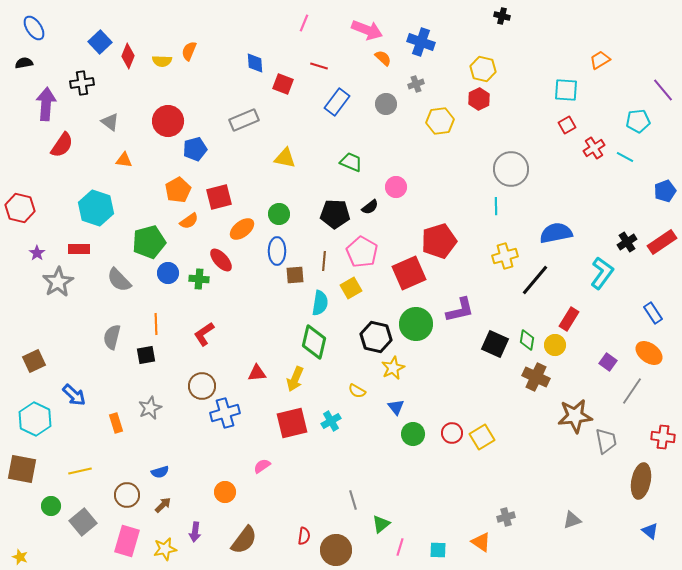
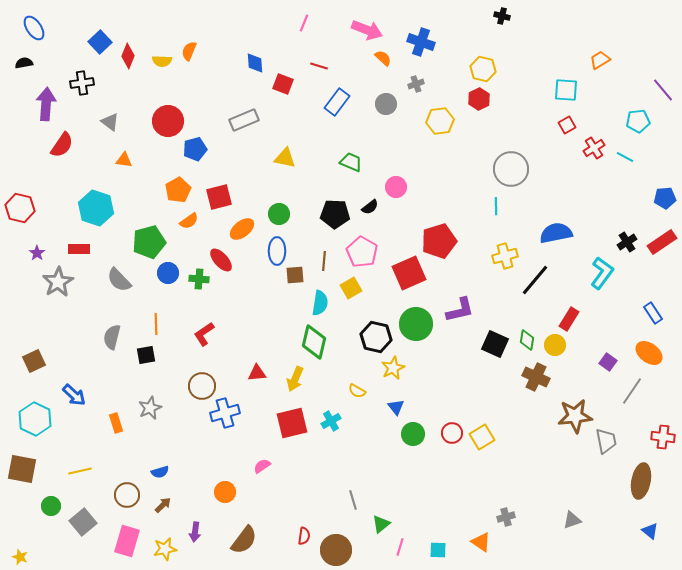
blue pentagon at (665, 191): moved 7 px down; rotated 15 degrees clockwise
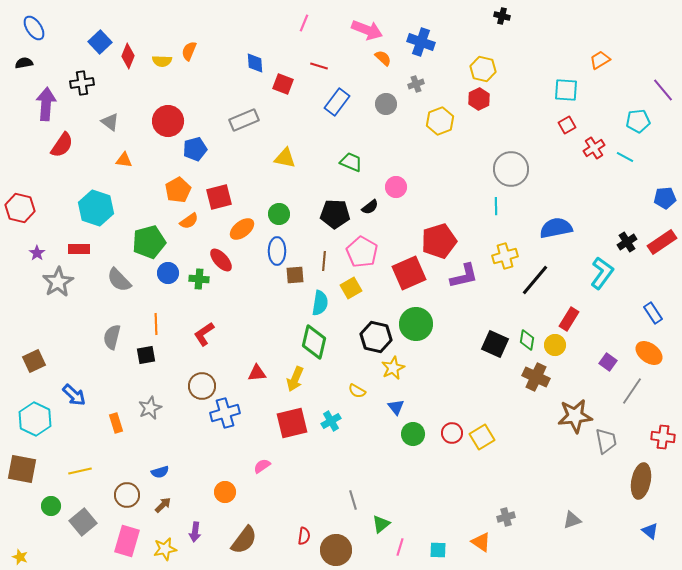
yellow hexagon at (440, 121): rotated 12 degrees counterclockwise
blue semicircle at (556, 233): moved 5 px up
purple L-shape at (460, 310): moved 4 px right, 34 px up
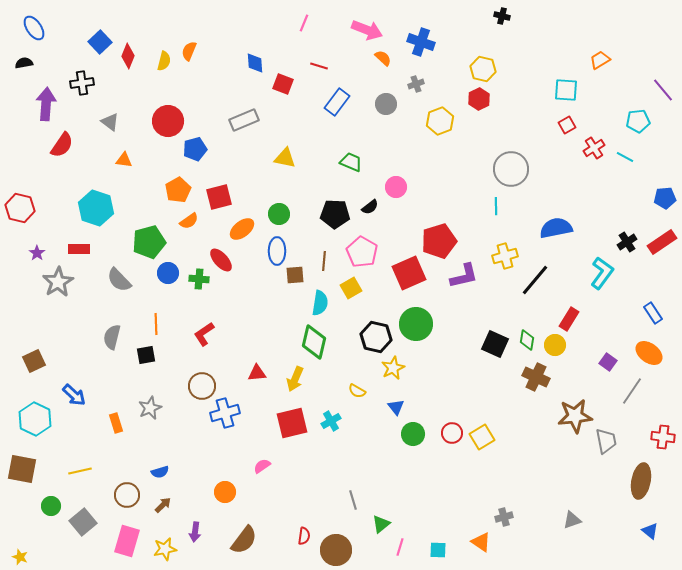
yellow semicircle at (162, 61): moved 2 px right; rotated 78 degrees counterclockwise
gray cross at (506, 517): moved 2 px left
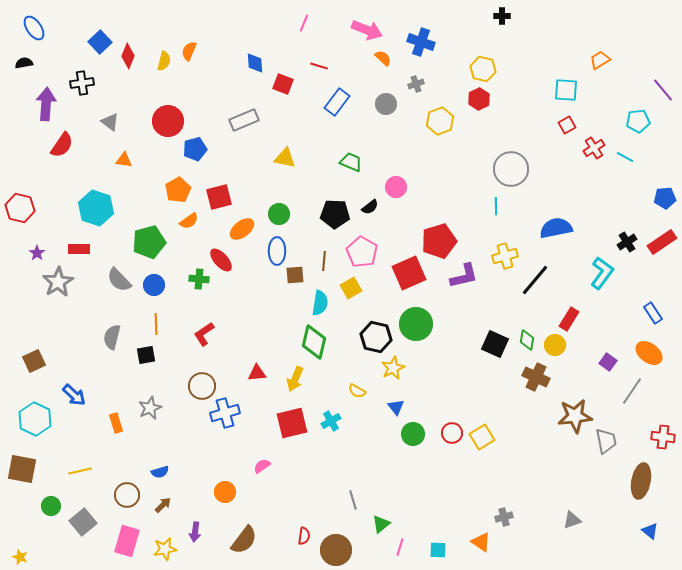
black cross at (502, 16): rotated 14 degrees counterclockwise
blue circle at (168, 273): moved 14 px left, 12 px down
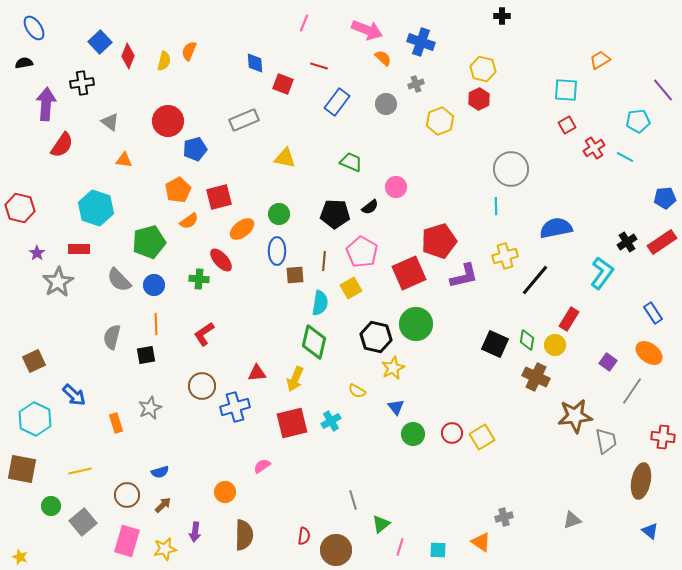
blue cross at (225, 413): moved 10 px right, 6 px up
brown semicircle at (244, 540): moved 5 px up; rotated 36 degrees counterclockwise
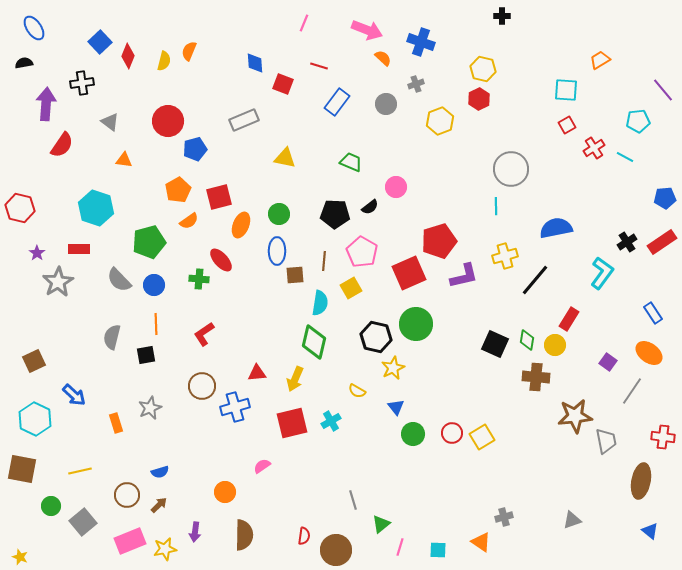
orange ellipse at (242, 229): moved 1 px left, 4 px up; rotated 30 degrees counterclockwise
brown cross at (536, 377): rotated 20 degrees counterclockwise
brown arrow at (163, 505): moved 4 px left
pink rectangle at (127, 541): moved 3 px right; rotated 52 degrees clockwise
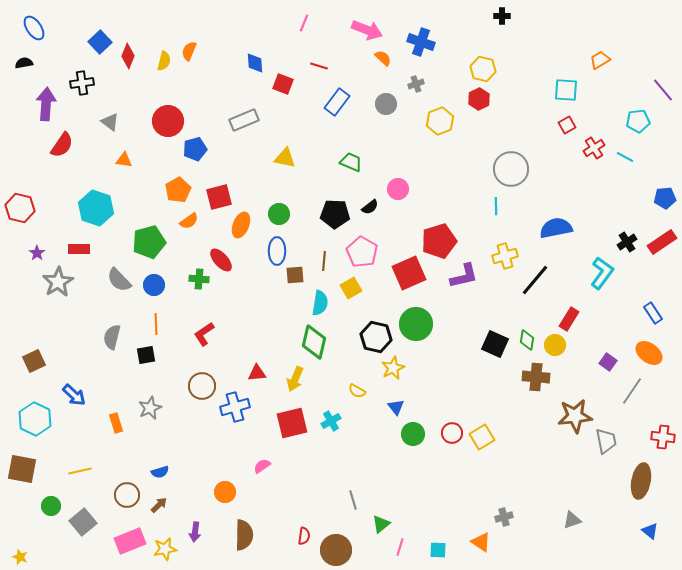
pink circle at (396, 187): moved 2 px right, 2 px down
